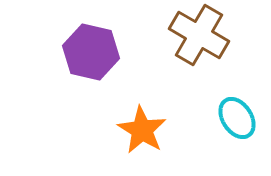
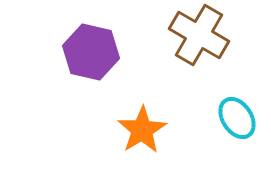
orange star: rotated 9 degrees clockwise
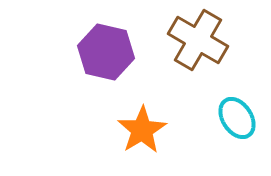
brown cross: moved 1 px left, 5 px down
purple hexagon: moved 15 px right
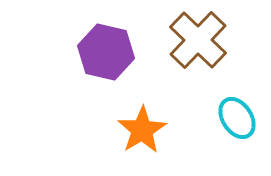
brown cross: rotated 14 degrees clockwise
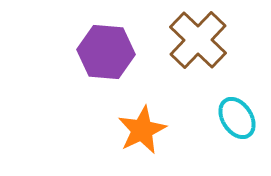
purple hexagon: rotated 8 degrees counterclockwise
orange star: rotated 6 degrees clockwise
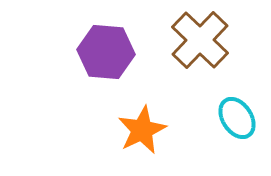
brown cross: moved 2 px right
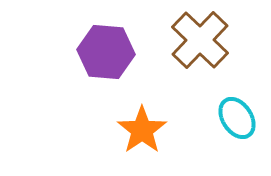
orange star: rotated 9 degrees counterclockwise
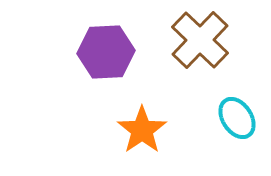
purple hexagon: rotated 8 degrees counterclockwise
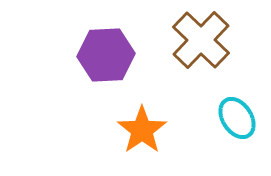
brown cross: moved 1 px right
purple hexagon: moved 3 px down
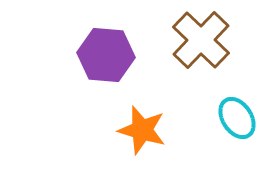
purple hexagon: rotated 8 degrees clockwise
orange star: rotated 21 degrees counterclockwise
